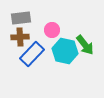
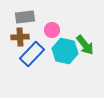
gray rectangle: moved 4 px right, 1 px up
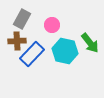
gray rectangle: moved 3 px left, 2 px down; rotated 54 degrees counterclockwise
pink circle: moved 5 px up
brown cross: moved 3 px left, 4 px down
green arrow: moved 5 px right, 2 px up
